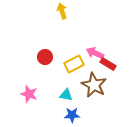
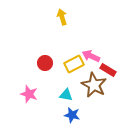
yellow arrow: moved 6 px down
pink arrow: moved 4 px left, 3 px down
red circle: moved 6 px down
red rectangle: moved 6 px down
blue star: rotated 14 degrees clockwise
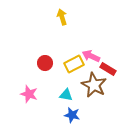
red rectangle: moved 1 px up
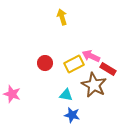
pink star: moved 17 px left
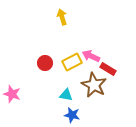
yellow rectangle: moved 2 px left, 2 px up
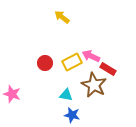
yellow arrow: rotated 35 degrees counterclockwise
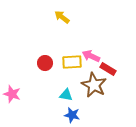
yellow rectangle: rotated 24 degrees clockwise
